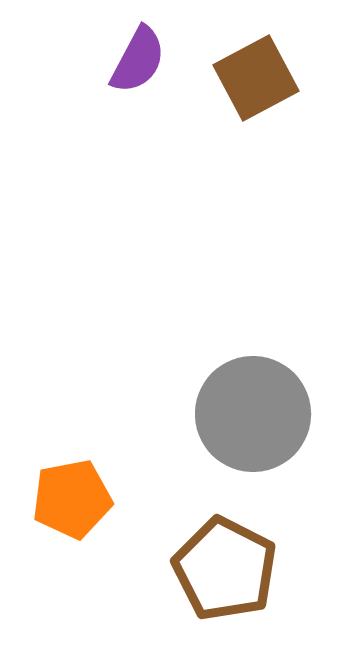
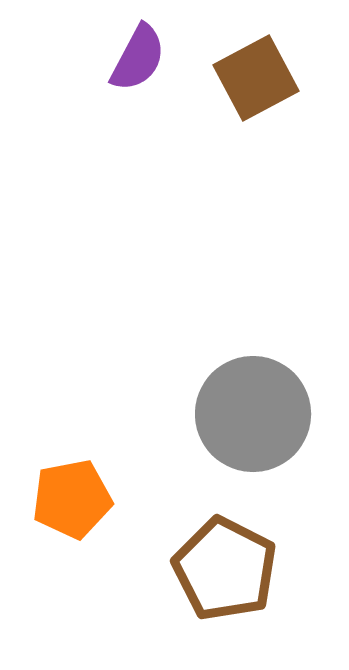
purple semicircle: moved 2 px up
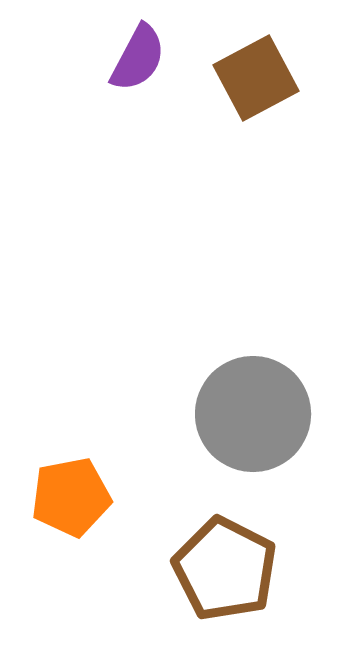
orange pentagon: moved 1 px left, 2 px up
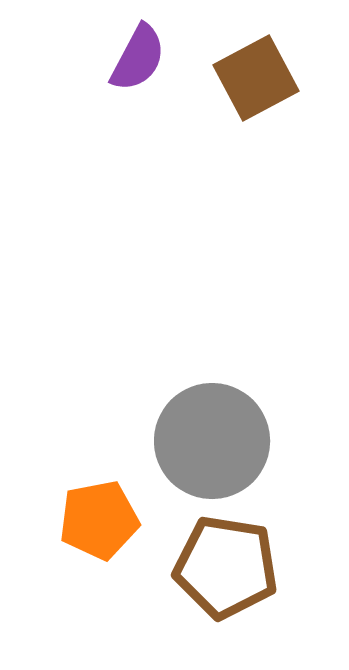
gray circle: moved 41 px left, 27 px down
orange pentagon: moved 28 px right, 23 px down
brown pentagon: moved 1 px right, 2 px up; rotated 18 degrees counterclockwise
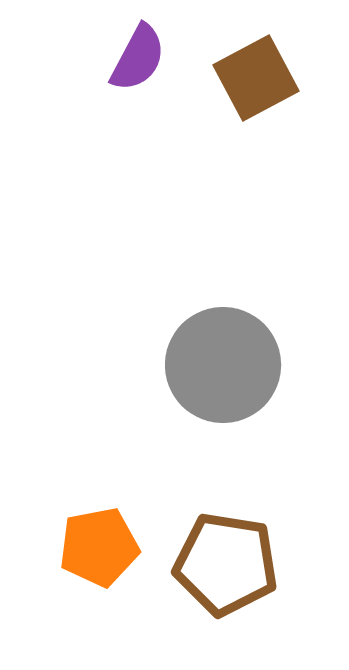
gray circle: moved 11 px right, 76 px up
orange pentagon: moved 27 px down
brown pentagon: moved 3 px up
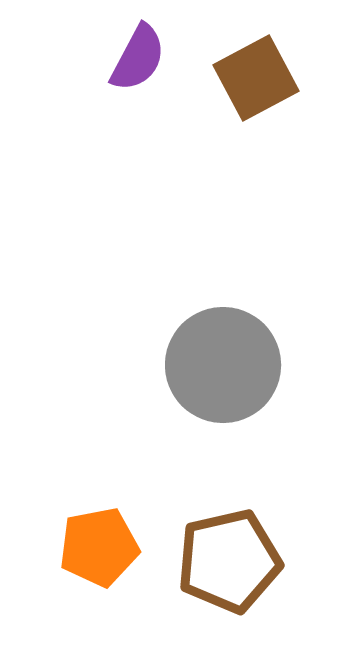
brown pentagon: moved 3 px right, 3 px up; rotated 22 degrees counterclockwise
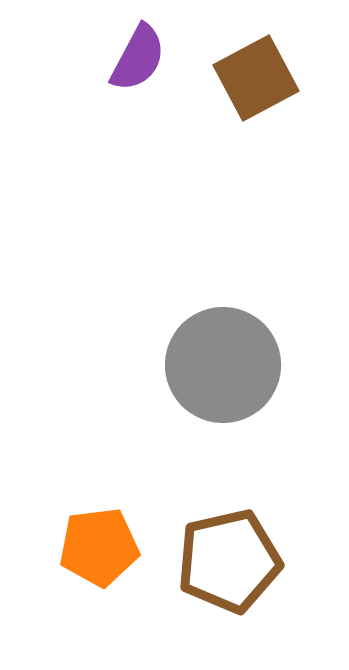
orange pentagon: rotated 4 degrees clockwise
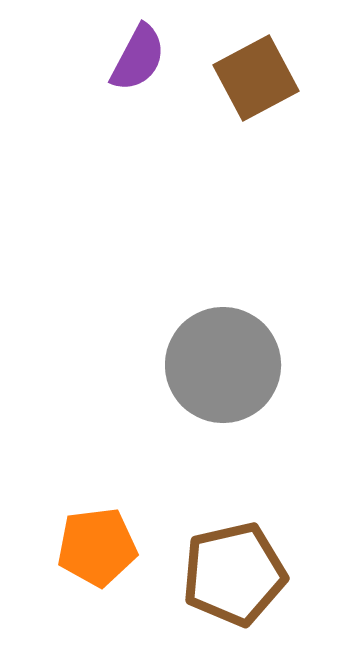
orange pentagon: moved 2 px left
brown pentagon: moved 5 px right, 13 px down
